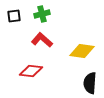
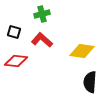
black square: moved 16 px down; rotated 24 degrees clockwise
red diamond: moved 15 px left, 10 px up
black semicircle: moved 1 px up
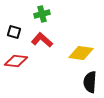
yellow diamond: moved 1 px left, 2 px down
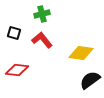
black square: moved 1 px down
red L-shape: rotated 10 degrees clockwise
red diamond: moved 1 px right, 9 px down
black semicircle: moved 2 px up; rotated 50 degrees clockwise
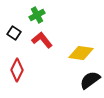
green cross: moved 5 px left, 1 px down; rotated 14 degrees counterclockwise
black square: rotated 16 degrees clockwise
red diamond: rotated 70 degrees counterclockwise
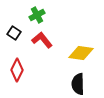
black semicircle: moved 12 px left, 4 px down; rotated 55 degrees counterclockwise
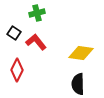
green cross: moved 2 px up; rotated 14 degrees clockwise
red L-shape: moved 6 px left, 2 px down
